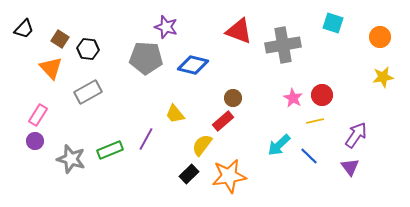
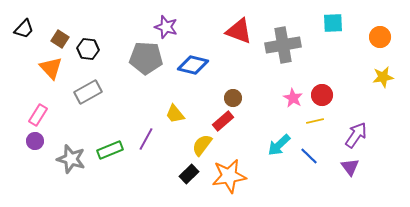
cyan square: rotated 20 degrees counterclockwise
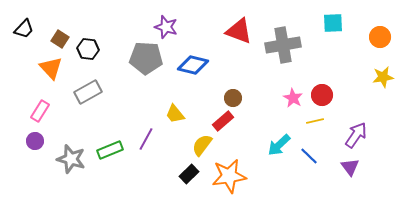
pink rectangle: moved 2 px right, 4 px up
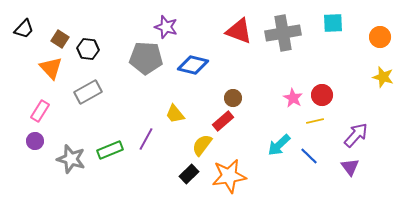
gray cross: moved 12 px up
yellow star: rotated 25 degrees clockwise
purple arrow: rotated 8 degrees clockwise
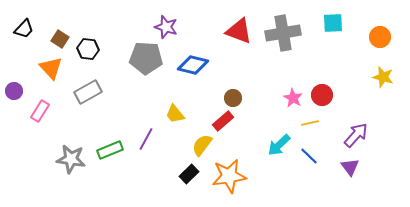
yellow line: moved 5 px left, 2 px down
purple circle: moved 21 px left, 50 px up
gray star: rotated 8 degrees counterclockwise
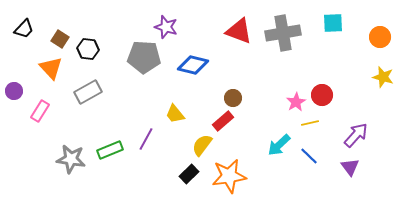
gray pentagon: moved 2 px left, 1 px up
pink star: moved 3 px right, 4 px down; rotated 12 degrees clockwise
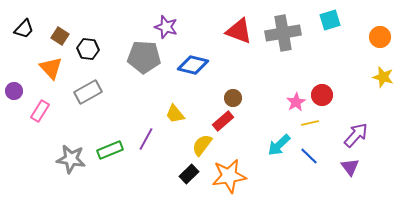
cyan square: moved 3 px left, 3 px up; rotated 15 degrees counterclockwise
brown square: moved 3 px up
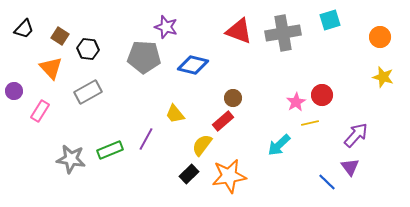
blue line: moved 18 px right, 26 px down
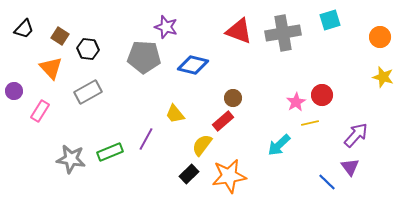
green rectangle: moved 2 px down
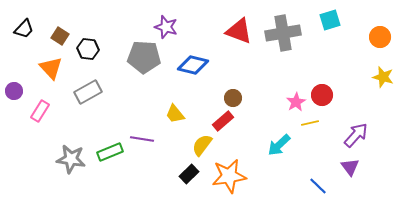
purple line: moved 4 px left; rotated 70 degrees clockwise
blue line: moved 9 px left, 4 px down
